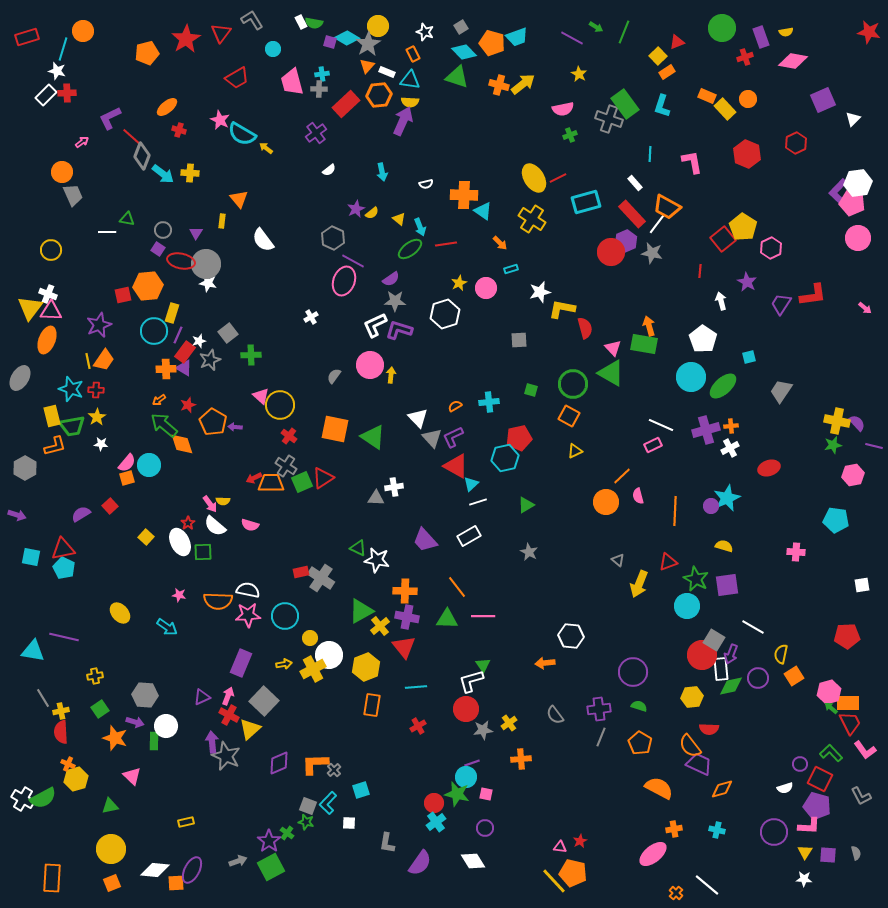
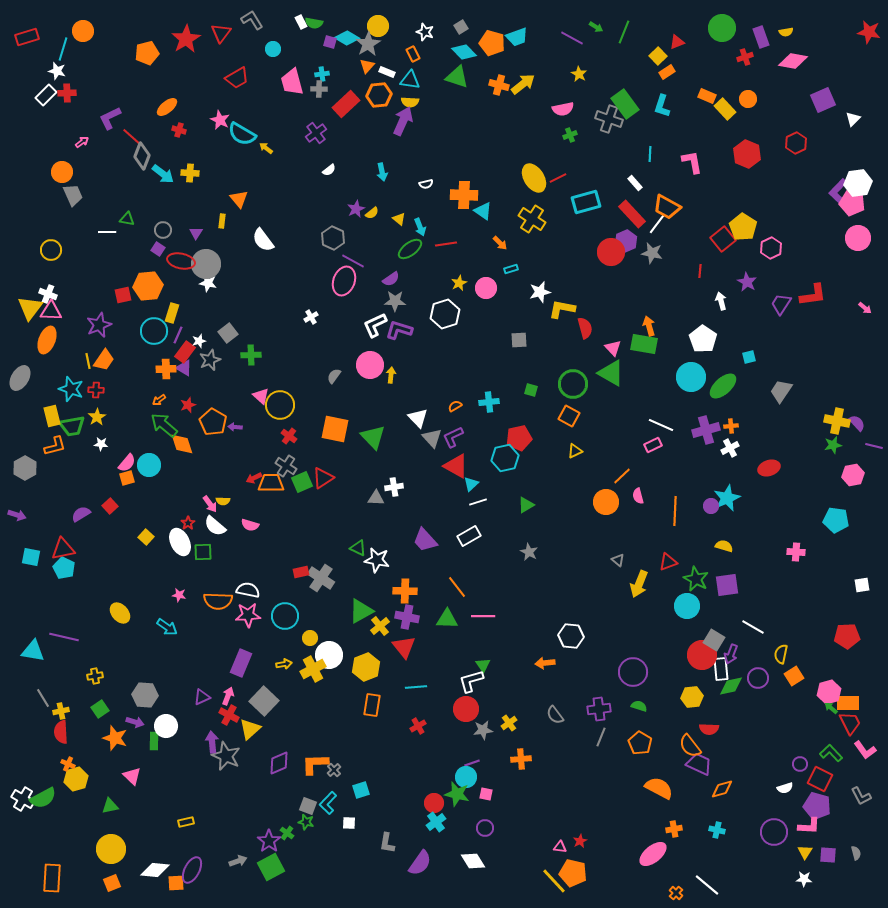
green triangle at (373, 437): rotated 12 degrees clockwise
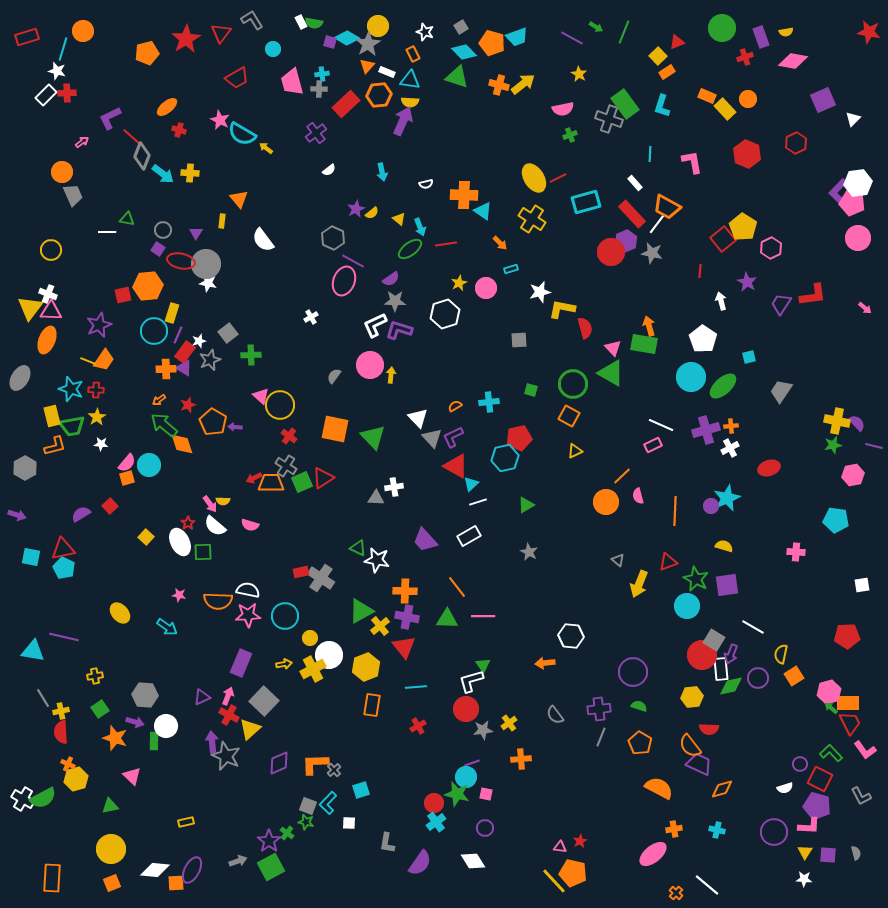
yellow line at (88, 361): rotated 56 degrees counterclockwise
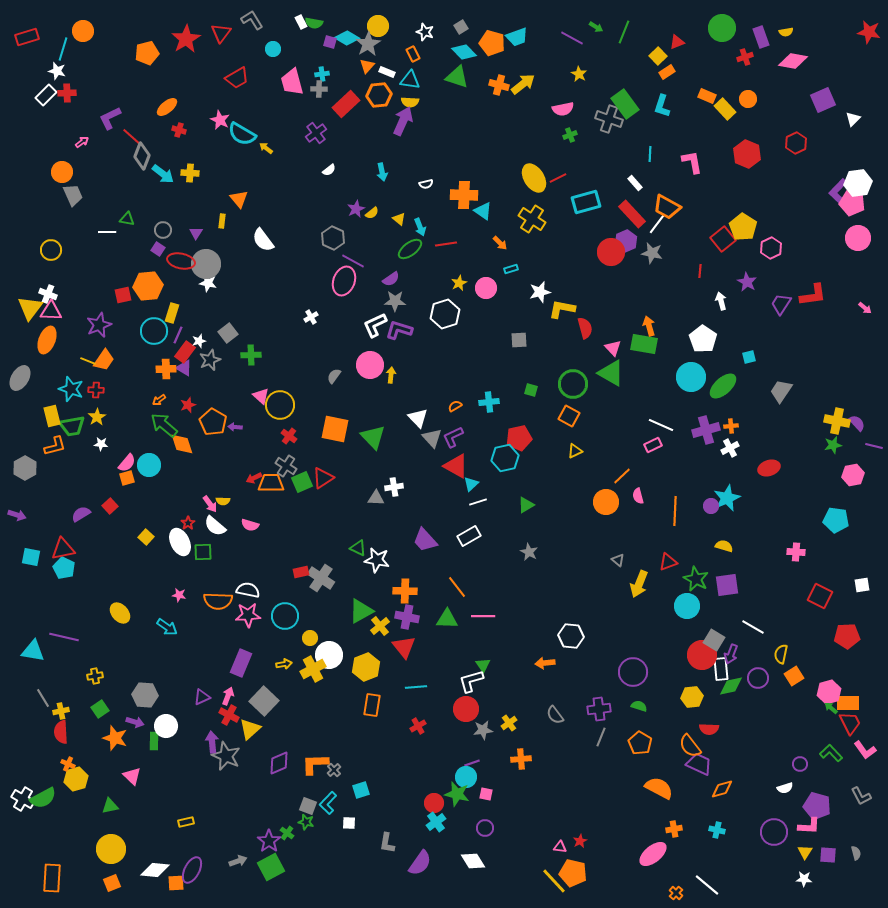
red square at (820, 779): moved 183 px up
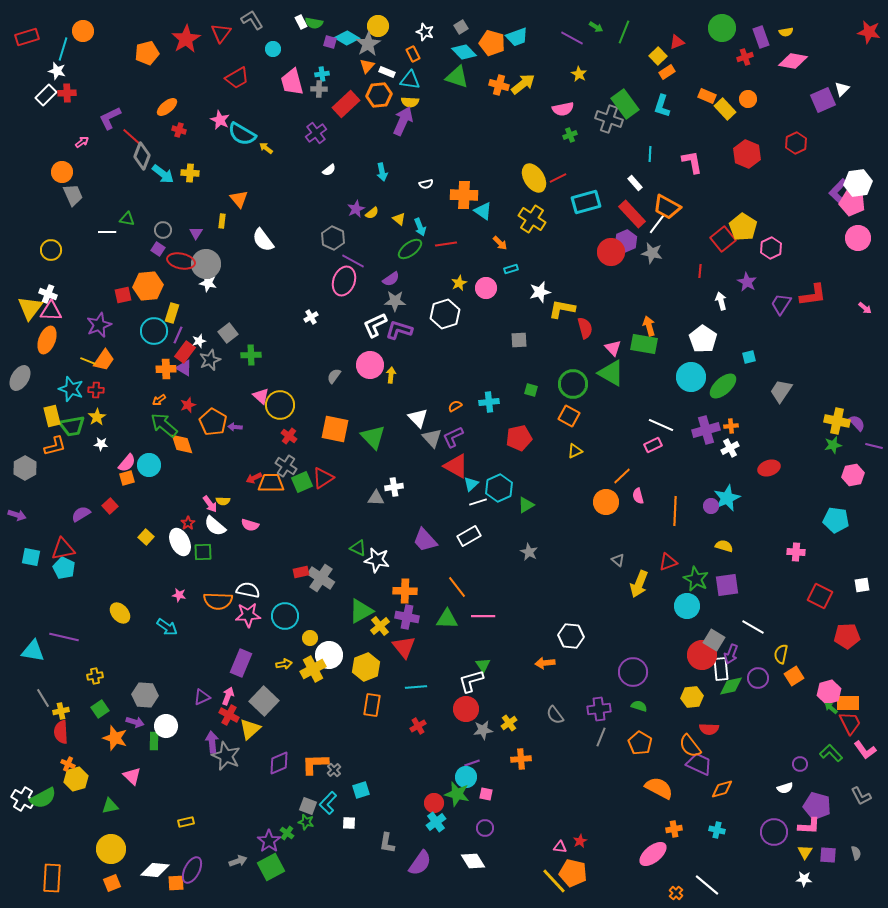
white triangle at (853, 119): moved 11 px left, 30 px up
cyan hexagon at (505, 458): moved 6 px left, 30 px down; rotated 12 degrees counterclockwise
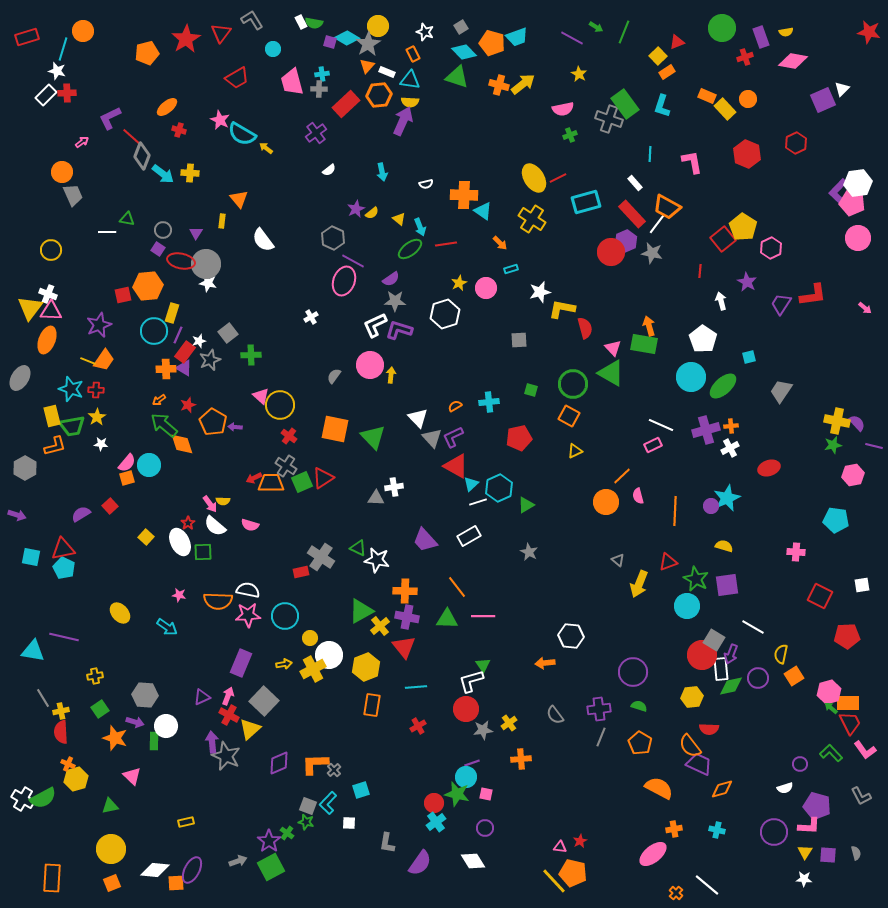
gray cross at (321, 578): moved 21 px up
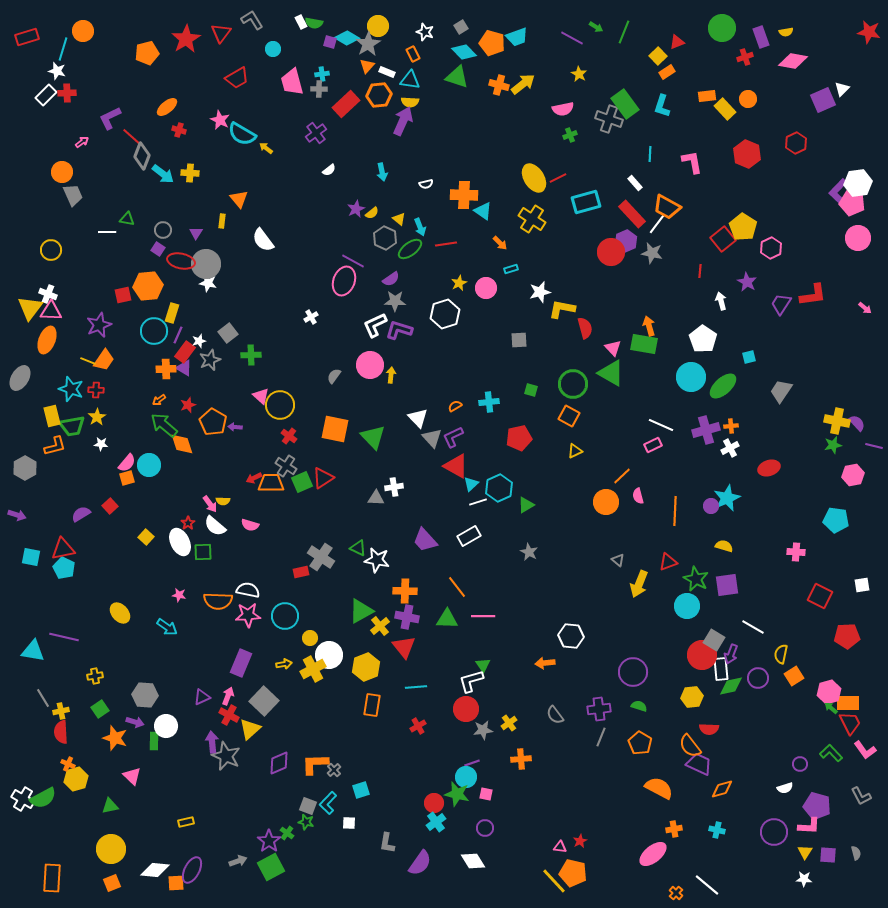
orange rectangle at (707, 96): rotated 30 degrees counterclockwise
gray hexagon at (333, 238): moved 52 px right
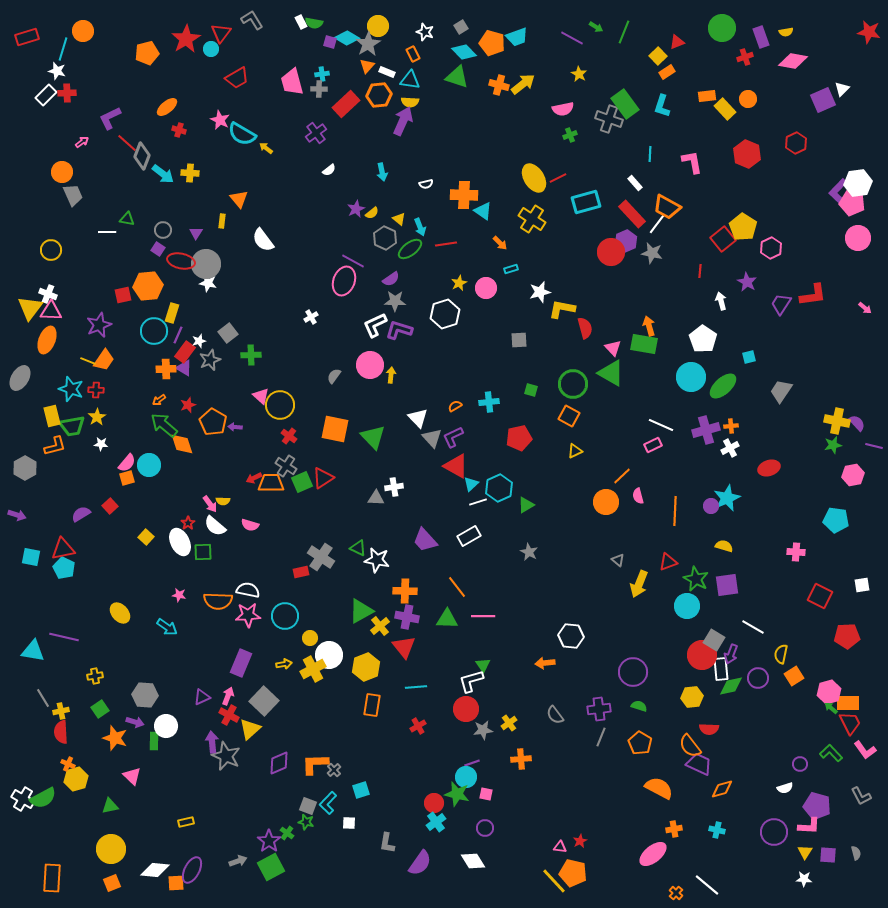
cyan circle at (273, 49): moved 62 px left
red line at (132, 137): moved 5 px left, 6 px down
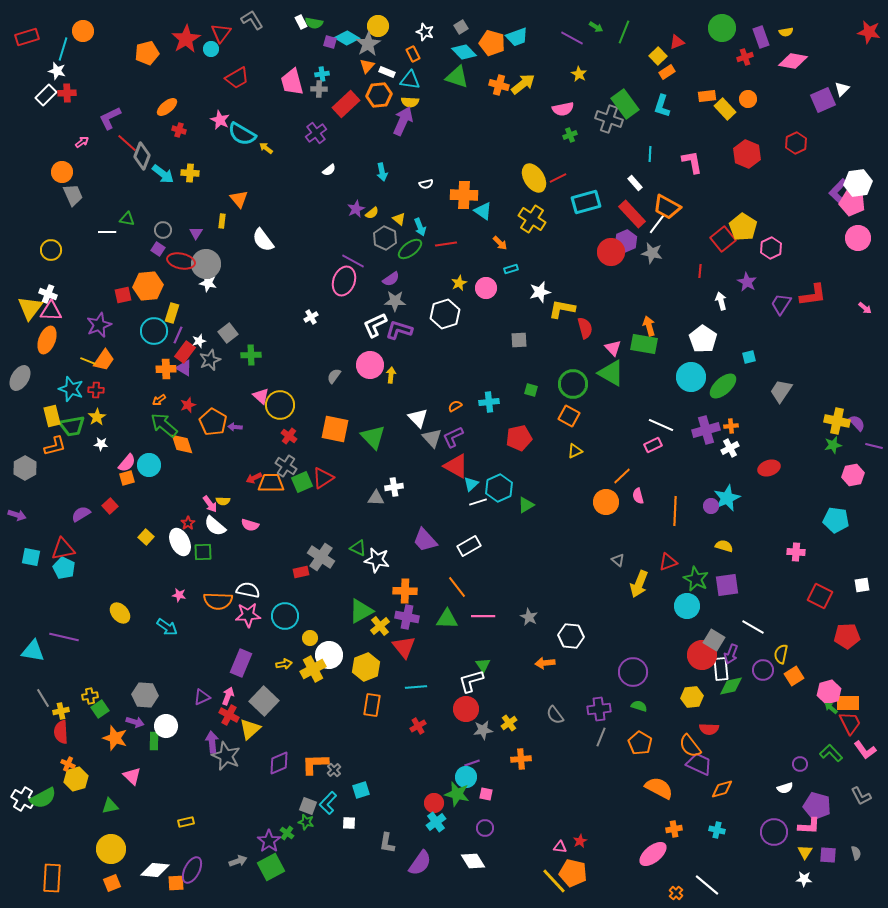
white rectangle at (469, 536): moved 10 px down
gray star at (529, 552): moved 65 px down
yellow cross at (95, 676): moved 5 px left, 20 px down
purple circle at (758, 678): moved 5 px right, 8 px up
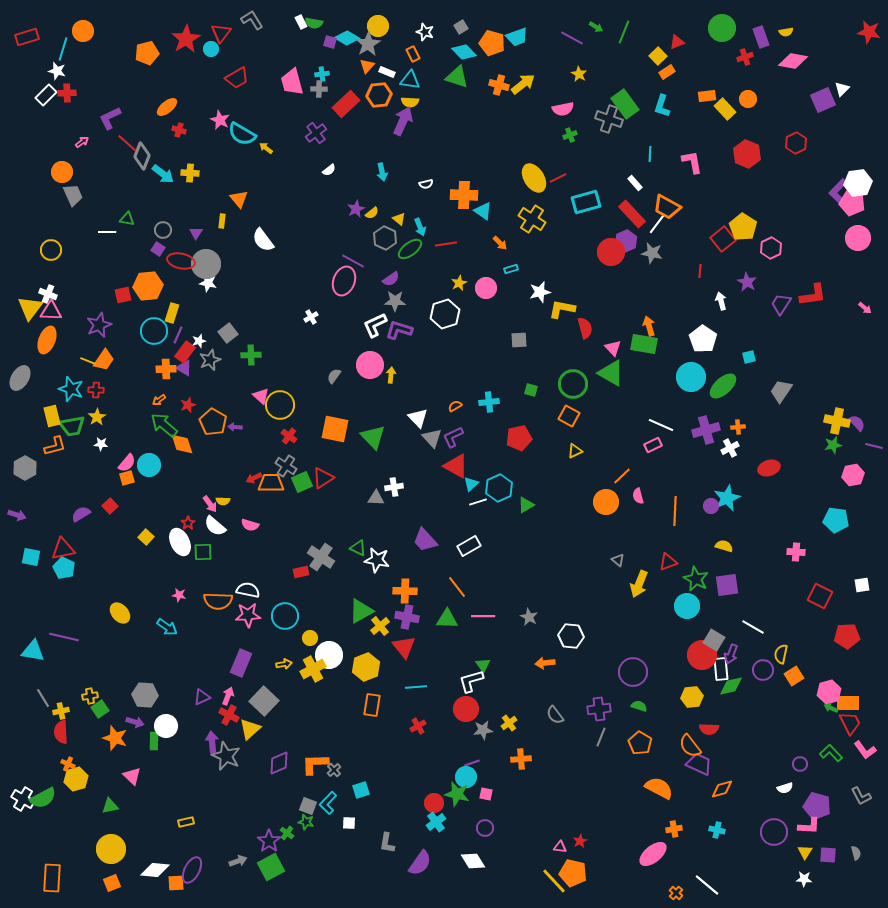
orange cross at (731, 426): moved 7 px right, 1 px down
green arrow at (831, 708): rotated 16 degrees counterclockwise
